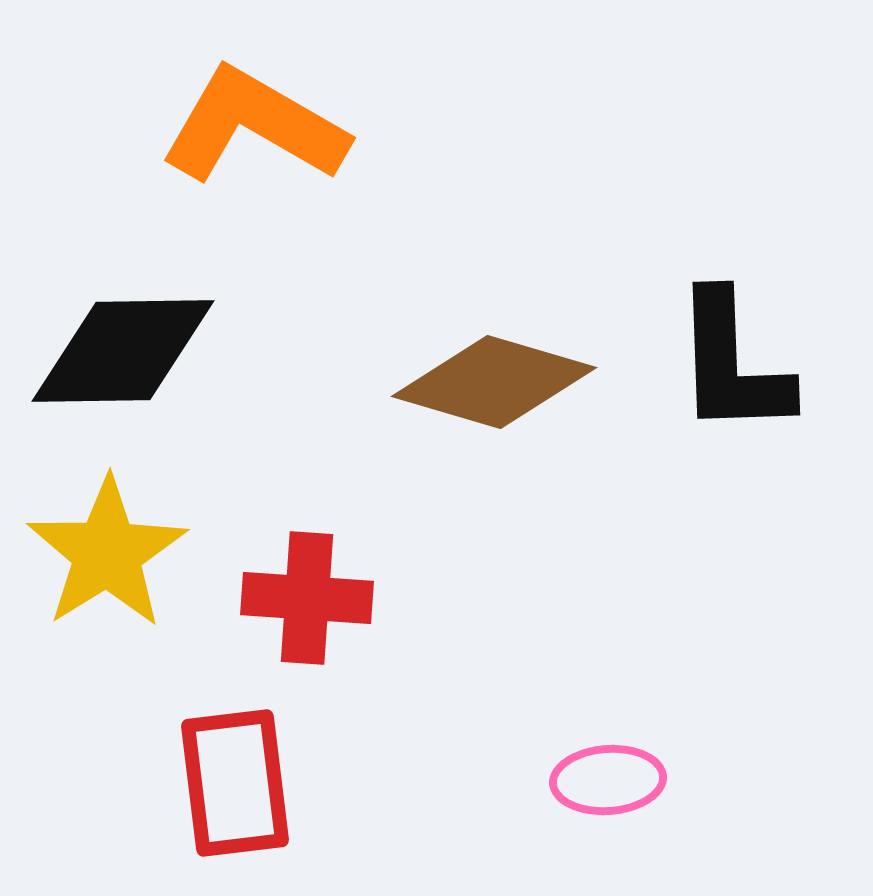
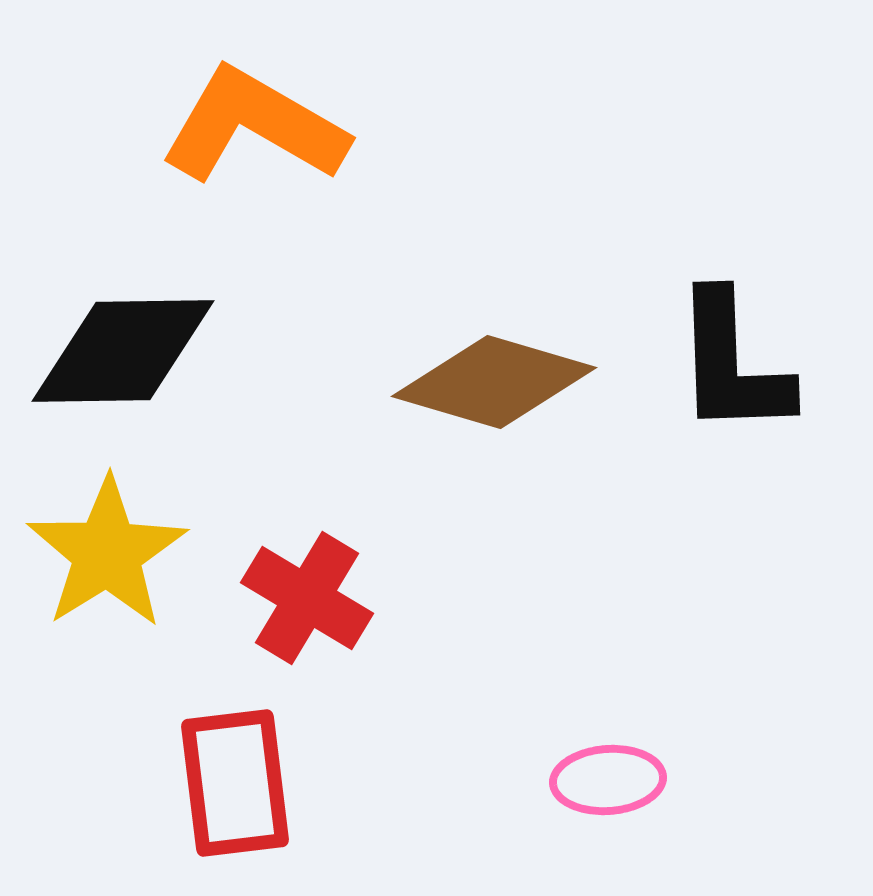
red cross: rotated 27 degrees clockwise
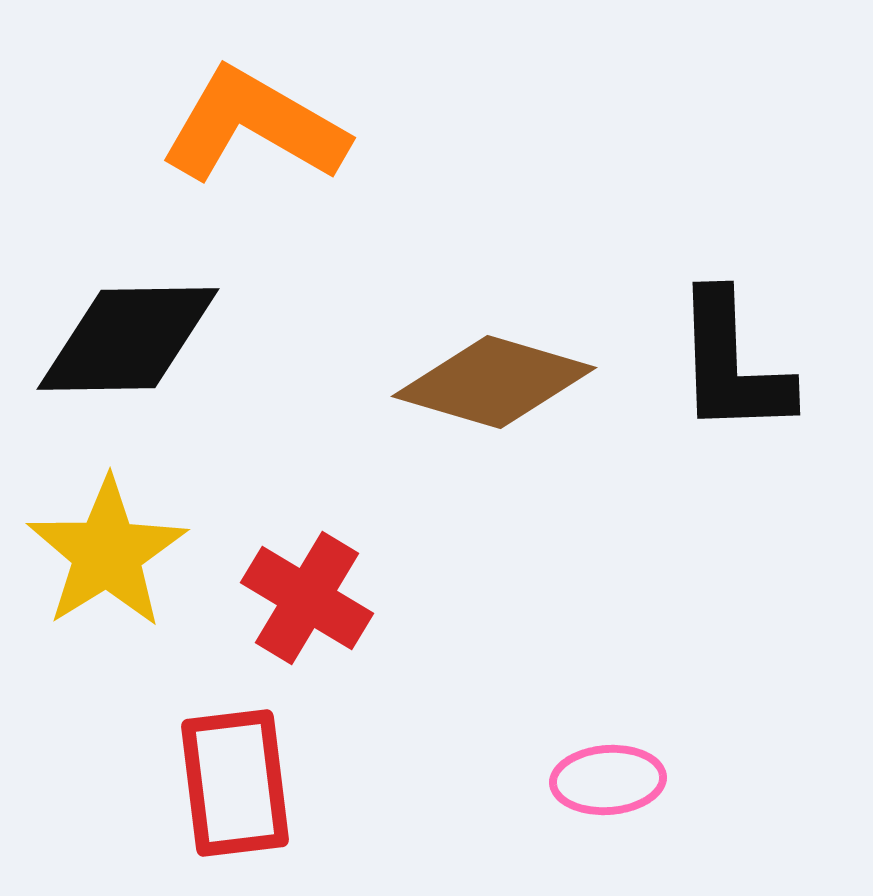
black diamond: moved 5 px right, 12 px up
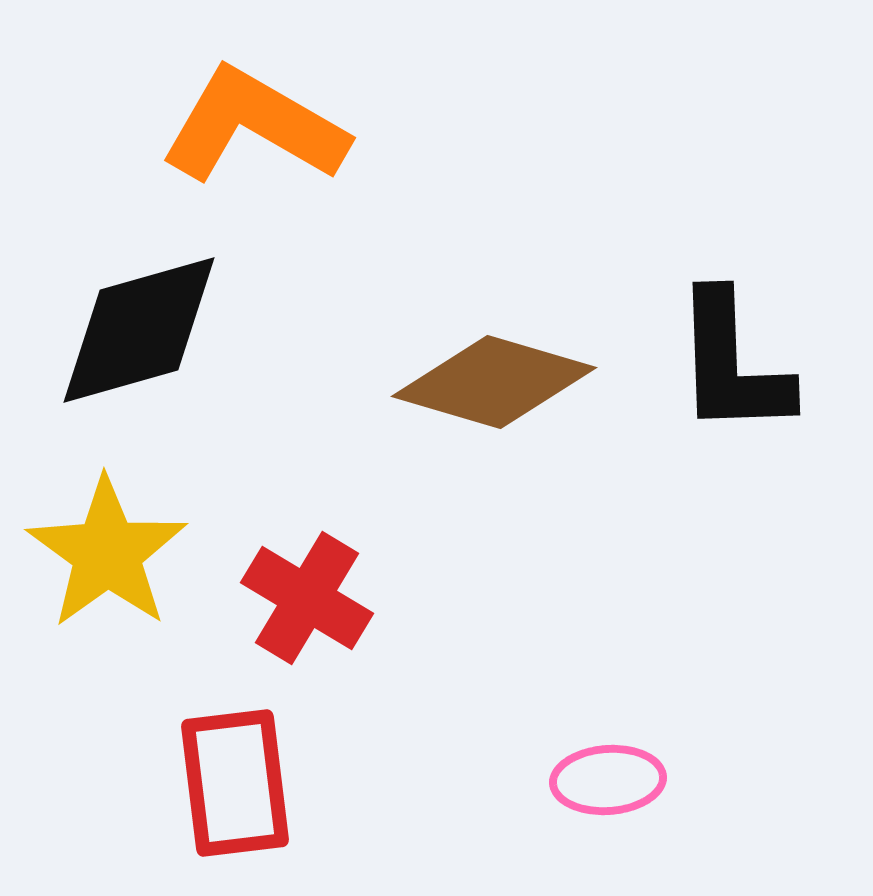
black diamond: moved 11 px right, 9 px up; rotated 15 degrees counterclockwise
yellow star: rotated 4 degrees counterclockwise
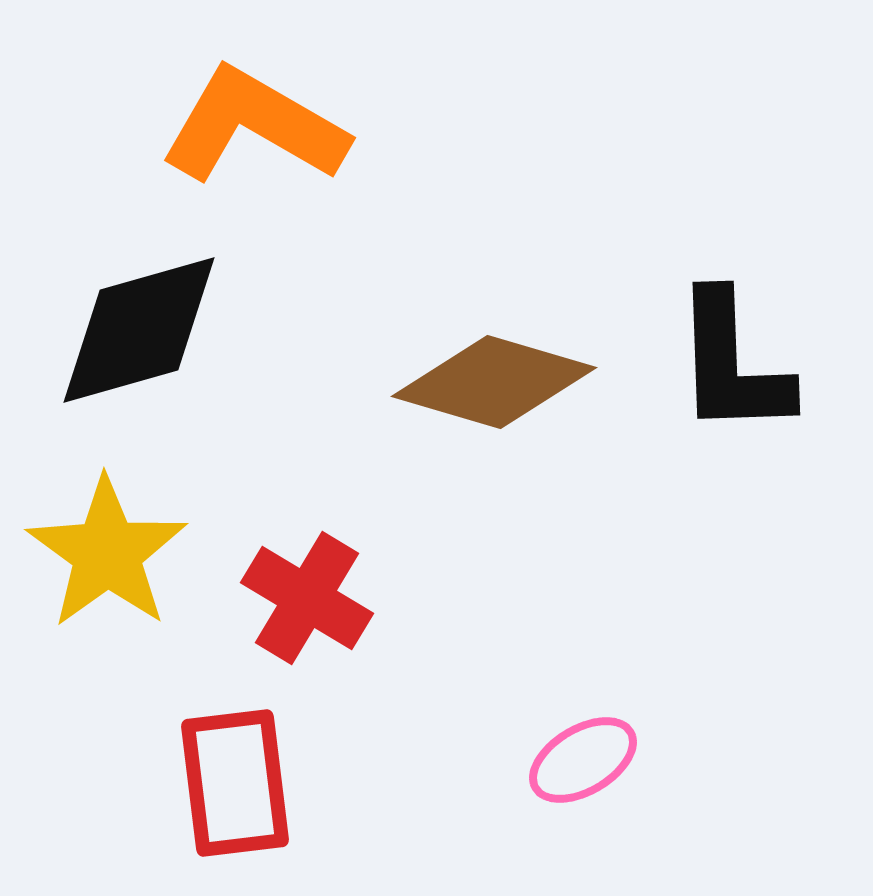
pink ellipse: moved 25 px left, 20 px up; rotated 27 degrees counterclockwise
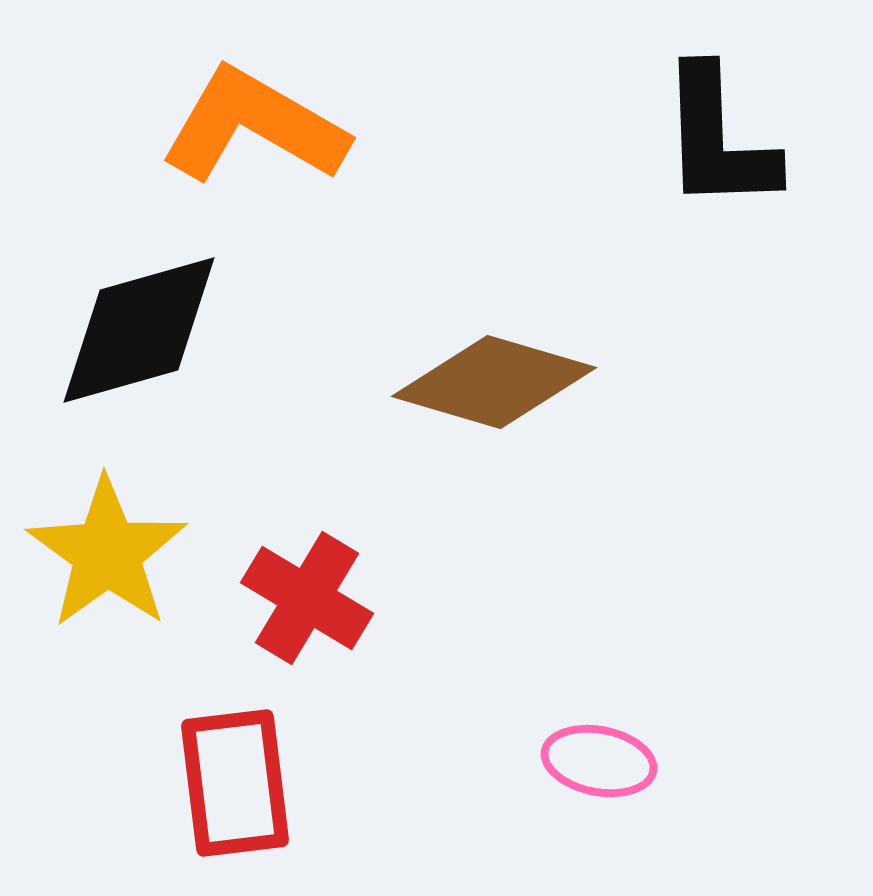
black L-shape: moved 14 px left, 225 px up
pink ellipse: moved 16 px right, 1 px down; rotated 42 degrees clockwise
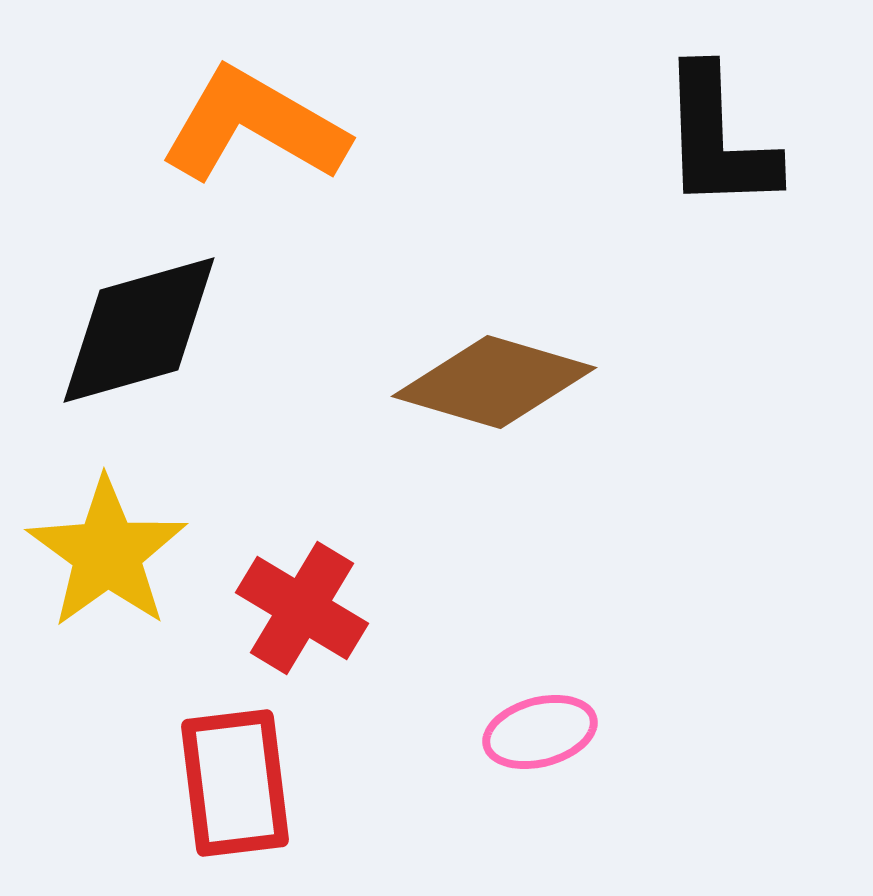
red cross: moved 5 px left, 10 px down
pink ellipse: moved 59 px left, 29 px up; rotated 26 degrees counterclockwise
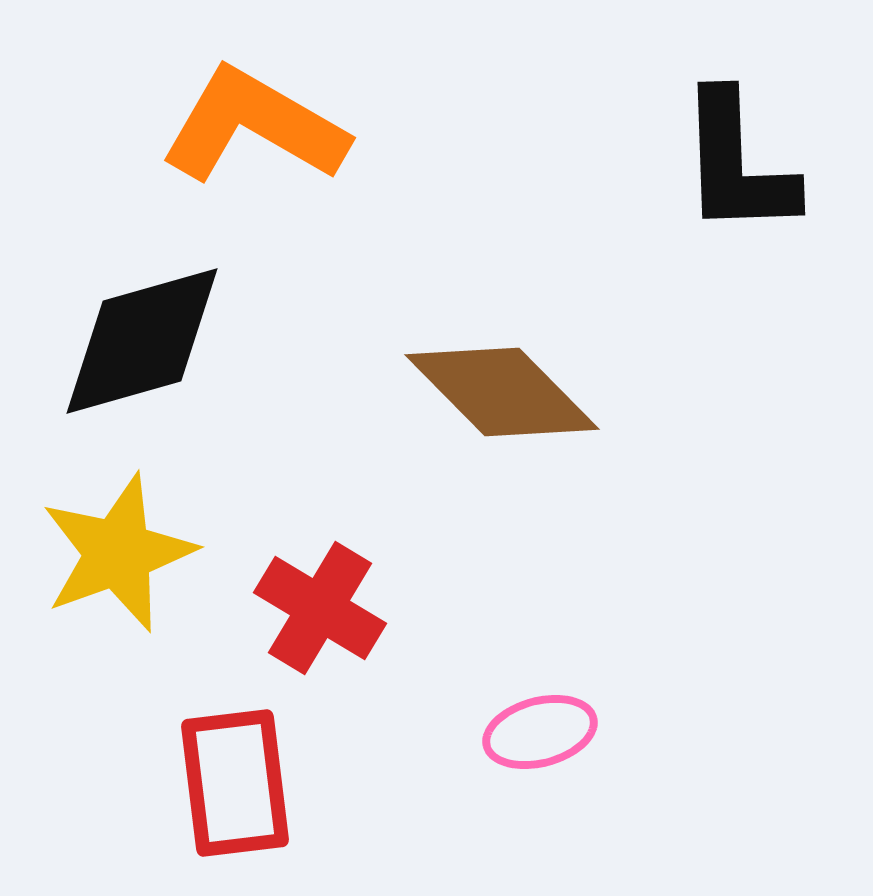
black L-shape: moved 19 px right, 25 px down
black diamond: moved 3 px right, 11 px down
brown diamond: moved 8 px right, 10 px down; rotated 29 degrees clockwise
yellow star: moved 11 px right; rotated 16 degrees clockwise
red cross: moved 18 px right
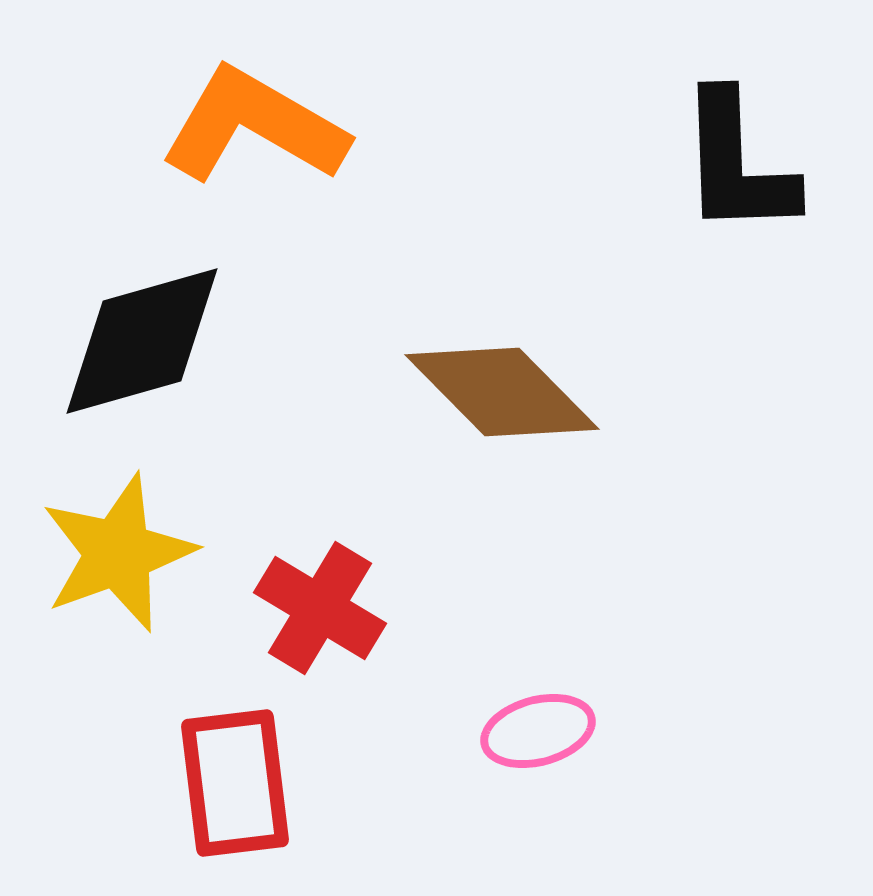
pink ellipse: moved 2 px left, 1 px up
